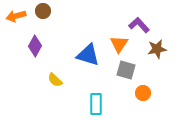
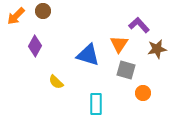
orange arrow: rotated 30 degrees counterclockwise
yellow semicircle: moved 1 px right, 2 px down
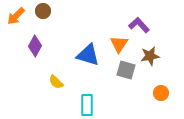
brown star: moved 7 px left, 7 px down
orange circle: moved 18 px right
cyan rectangle: moved 9 px left, 1 px down
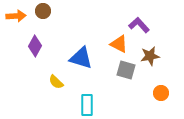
orange arrow: rotated 138 degrees counterclockwise
orange triangle: rotated 36 degrees counterclockwise
blue triangle: moved 7 px left, 3 px down
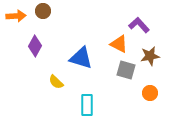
orange circle: moved 11 px left
